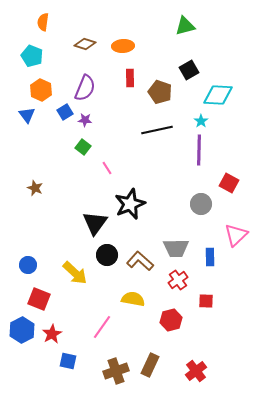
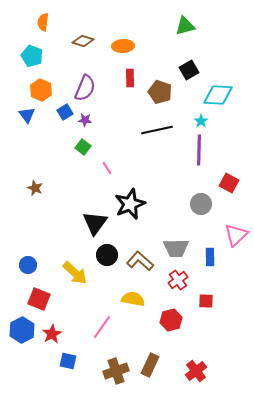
brown diamond at (85, 44): moved 2 px left, 3 px up
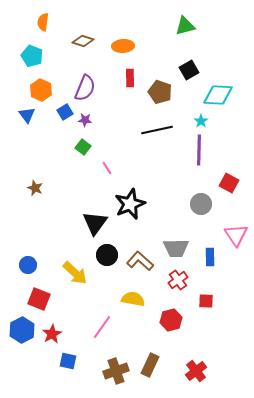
pink triangle at (236, 235): rotated 20 degrees counterclockwise
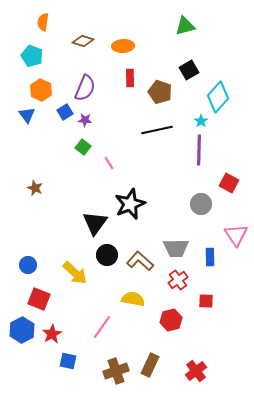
cyan diamond at (218, 95): moved 2 px down; rotated 52 degrees counterclockwise
pink line at (107, 168): moved 2 px right, 5 px up
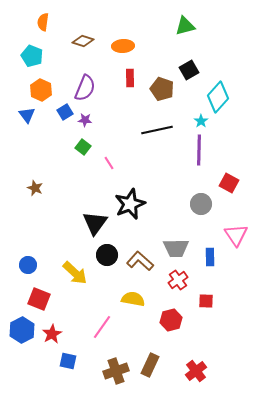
brown pentagon at (160, 92): moved 2 px right, 3 px up
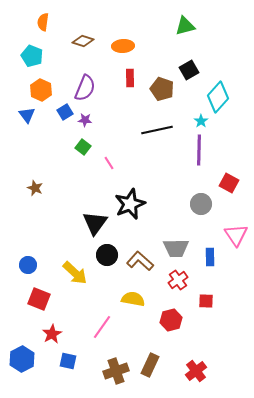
blue hexagon at (22, 330): moved 29 px down
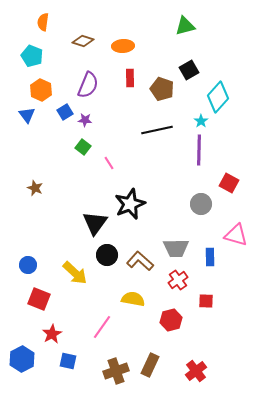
purple semicircle at (85, 88): moved 3 px right, 3 px up
pink triangle at (236, 235): rotated 40 degrees counterclockwise
